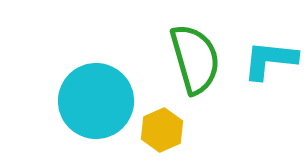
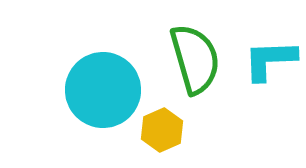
cyan L-shape: rotated 8 degrees counterclockwise
cyan circle: moved 7 px right, 11 px up
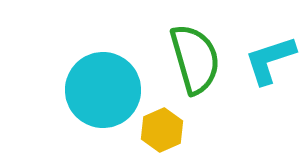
cyan L-shape: rotated 16 degrees counterclockwise
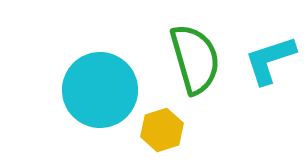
cyan circle: moved 3 px left
yellow hexagon: rotated 6 degrees clockwise
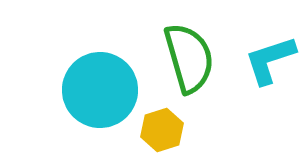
green semicircle: moved 6 px left, 1 px up
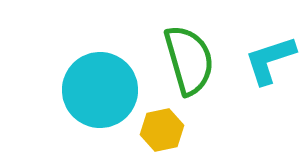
green semicircle: moved 2 px down
yellow hexagon: rotated 6 degrees clockwise
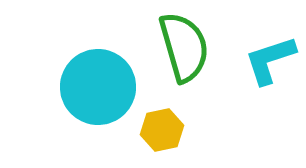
green semicircle: moved 5 px left, 13 px up
cyan circle: moved 2 px left, 3 px up
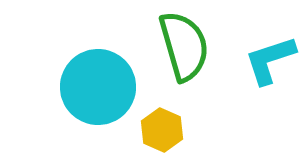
green semicircle: moved 1 px up
yellow hexagon: rotated 24 degrees counterclockwise
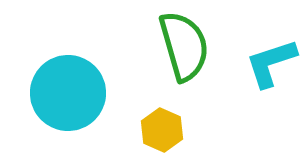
cyan L-shape: moved 1 px right, 3 px down
cyan circle: moved 30 px left, 6 px down
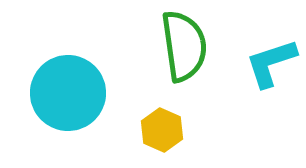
green semicircle: rotated 8 degrees clockwise
